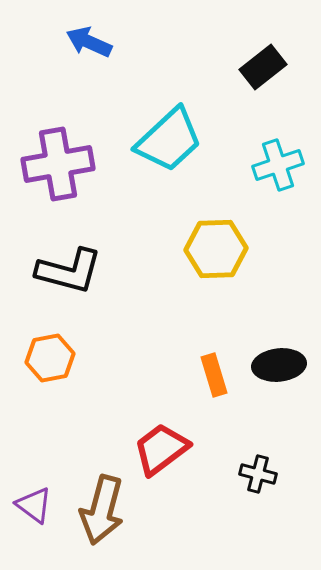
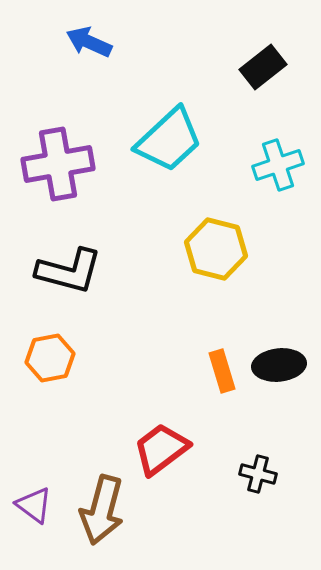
yellow hexagon: rotated 16 degrees clockwise
orange rectangle: moved 8 px right, 4 px up
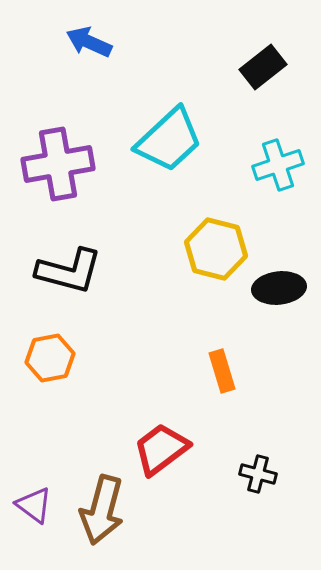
black ellipse: moved 77 px up
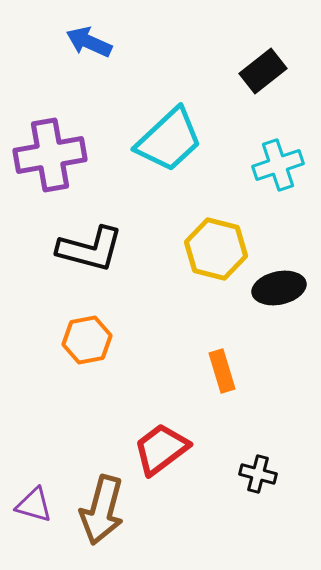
black rectangle: moved 4 px down
purple cross: moved 8 px left, 9 px up
black L-shape: moved 21 px right, 22 px up
black ellipse: rotated 6 degrees counterclockwise
orange hexagon: moved 37 px right, 18 px up
purple triangle: rotated 21 degrees counterclockwise
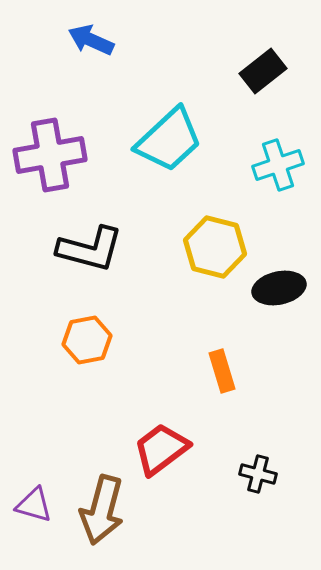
blue arrow: moved 2 px right, 2 px up
yellow hexagon: moved 1 px left, 2 px up
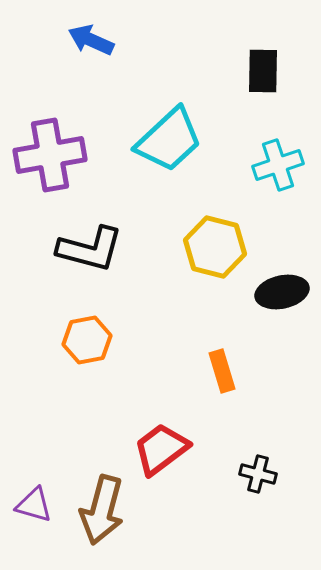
black rectangle: rotated 51 degrees counterclockwise
black ellipse: moved 3 px right, 4 px down
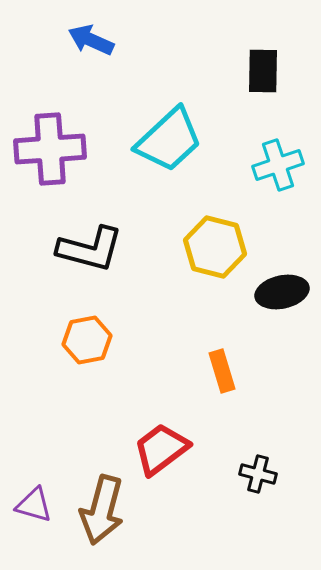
purple cross: moved 6 px up; rotated 6 degrees clockwise
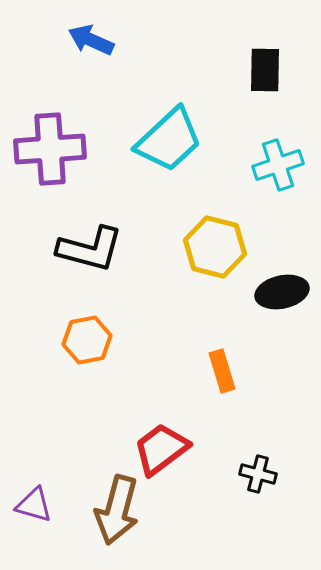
black rectangle: moved 2 px right, 1 px up
brown arrow: moved 15 px right
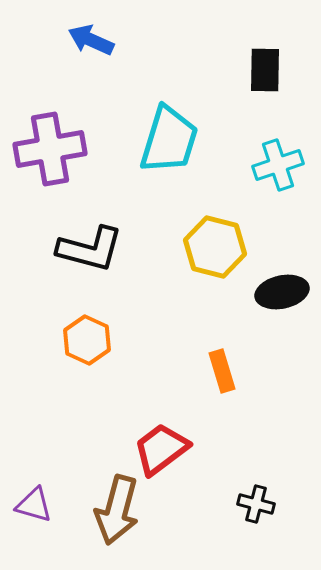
cyan trapezoid: rotated 30 degrees counterclockwise
purple cross: rotated 6 degrees counterclockwise
orange hexagon: rotated 24 degrees counterclockwise
black cross: moved 2 px left, 30 px down
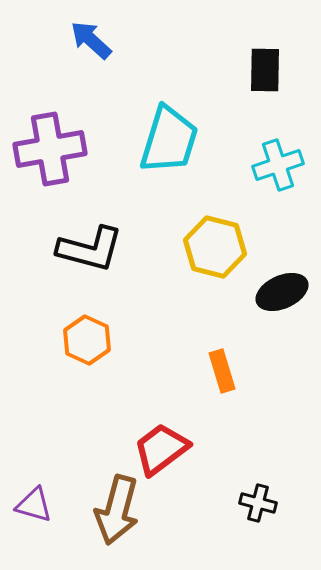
blue arrow: rotated 18 degrees clockwise
black ellipse: rotated 12 degrees counterclockwise
black cross: moved 2 px right, 1 px up
